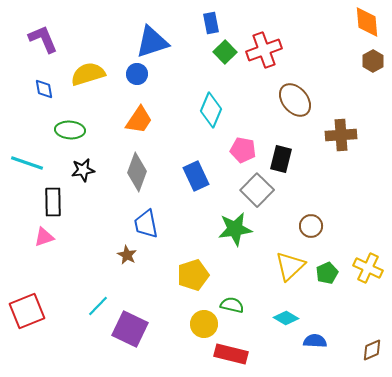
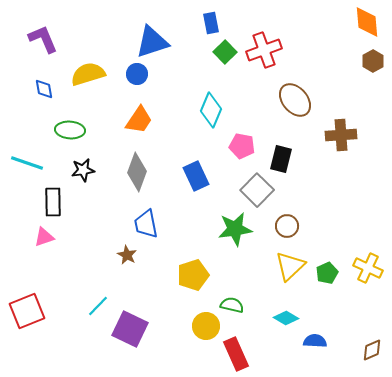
pink pentagon at (243, 150): moved 1 px left, 4 px up
brown circle at (311, 226): moved 24 px left
yellow circle at (204, 324): moved 2 px right, 2 px down
red rectangle at (231, 354): moved 5 px right; rotated 52 degrees clockwise
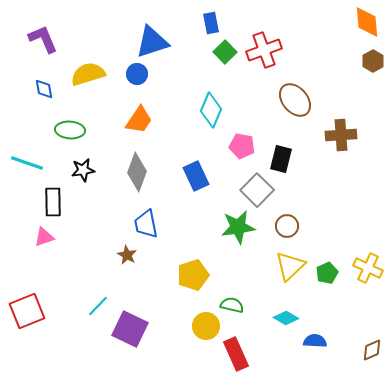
green star at (235, 229): moved 3 px right, 2 px up
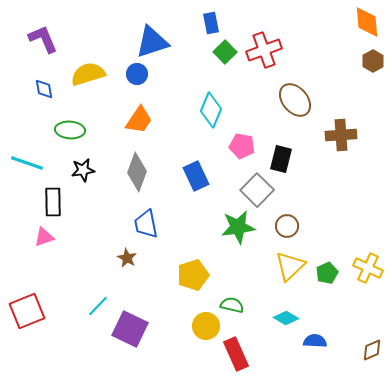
brown star at (127, 255): moved 3 px down
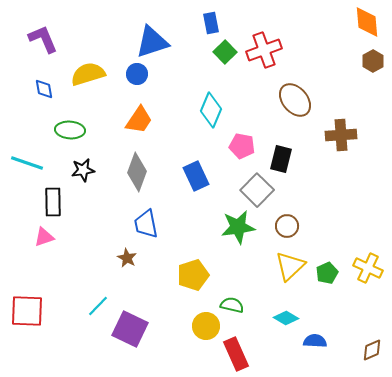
red square at (27, 311): rotated 24 degrees clockwise
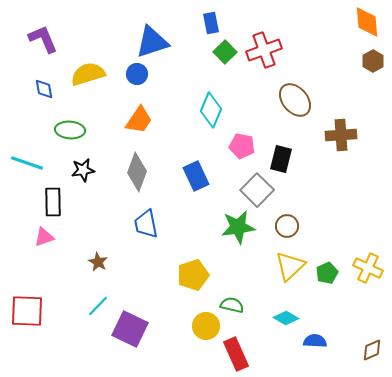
brown star at (127, 258): moved 29 px left, 4 px down
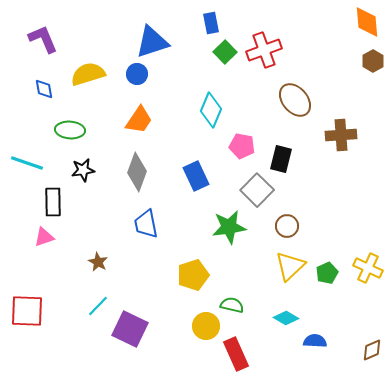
green star at (238, 227): moved 9 px left
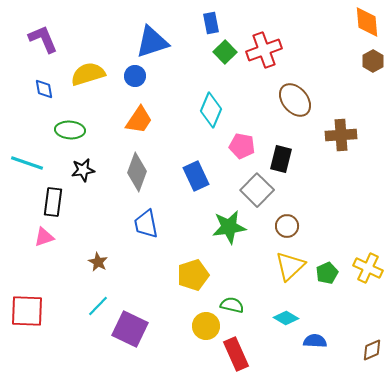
blue circle at (137, 74): moved 2 px left, 2 px down
black rectangle at (53, 202): rotated 8 degrees clockwise
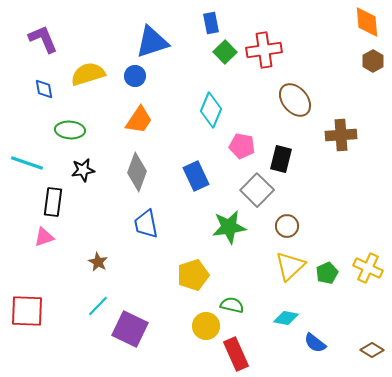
red cross at (264, 50): rotated 12 degrees clockwise
cyan diamond at (286, 318): rotated 20 degrees counterclockwise
blue semicircle at (315, 341): moved 2 px down; rotated 145 degrees counterclockwise
brown diamond at (372, 350): rotated 55 degrees clockwise
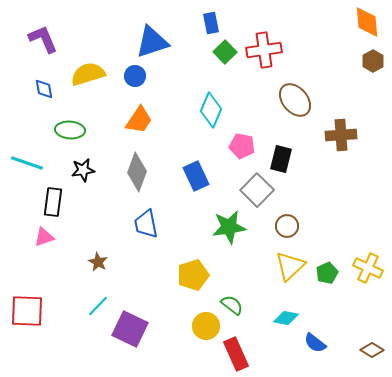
green semicircle at (232, 305): rotated 25 degrees clockwise
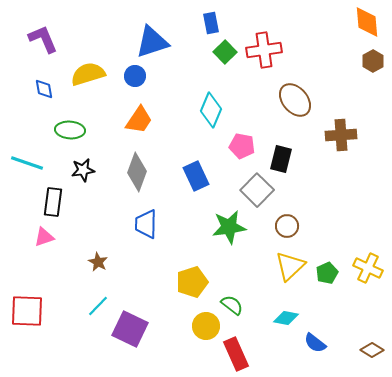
blue trapezoid at (146, 224): rotated 12 degrees clockwise
yellow pentagon at (193, 275): moved 1 px left, 7 px down
